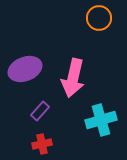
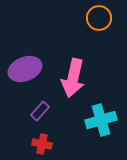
red cross: rotated 24 degrees clockwise
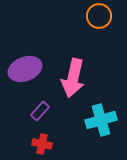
orange circle: moved 2 px up
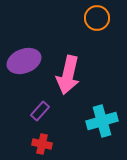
orange circle: moved 2 px left, 2 px down
purple ellipse: moved 1 px left, 8 px up
pink arrow: moved 5 px left, 3 px up
cyan cross: moved 1 px right, 1 px down
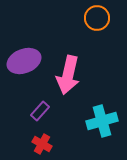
red cross: rotated 18 degrees clockwise
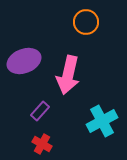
orange circle: moved 11 px left, 4 px down
cyan cross: rotated 12 degrees counterclockwise
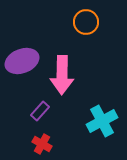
purple ellipse: moved 2 px left
pink arrow: moved 6 px left; rotated 12 degrees counterclockwise
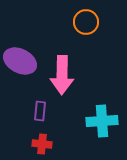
purple ellipse: moved 2 px left; rotated 48 degrees clockwise
purple rectangle: rotated 36 degrees counterclockwise
cyan cross: rotated 24 degrees clockwise
red cross: rotated 24 degrees counterclockwise
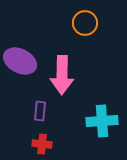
orange circle: moved 1 px left, 1 px down
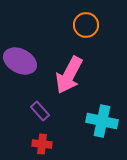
orange circle: moved 1 px right, 2 px down
pink arrow: moved 7 px right; rotated 27 degrees clockwise
purple rectangle: rotated 48 degrees counterclockwise
cyan cross: rotated 16 degrees clockwise
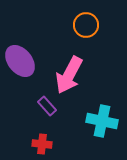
purple ellipse: rotated 24 degrees clockwise
purple rectangle: moved 7 px right, 5 px up
